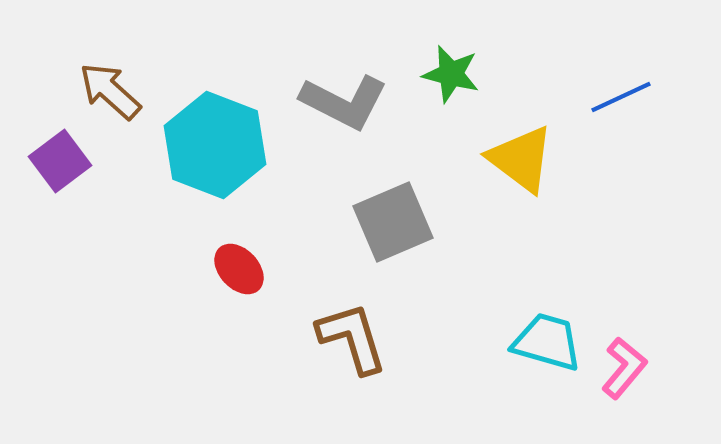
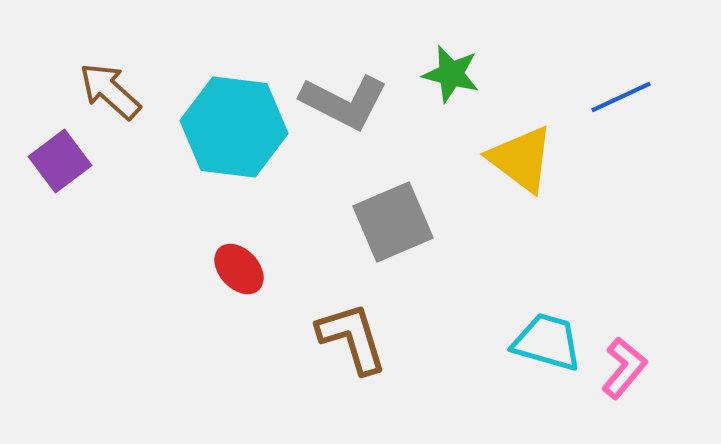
cyan hexagon: moved 19 px right, 18 px up; rotated 14 degrees counterclockwise
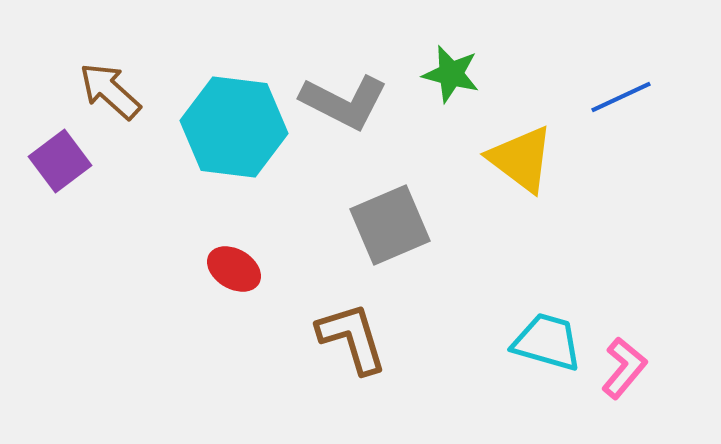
gray square: moved 3 px left, 3 px down
red ellipse: moved 5 px left; rotated 16 degrees counterclockwise
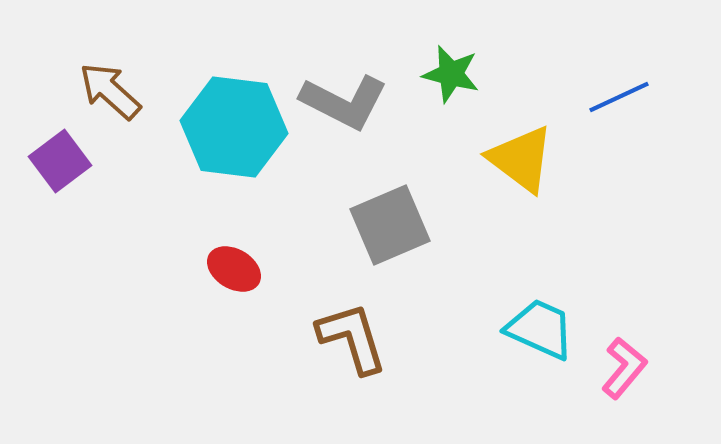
blue line: moved 2 px left
cyan trapezoid: moved 7 px left, 13 px up; rotated 8 degrees clockwise
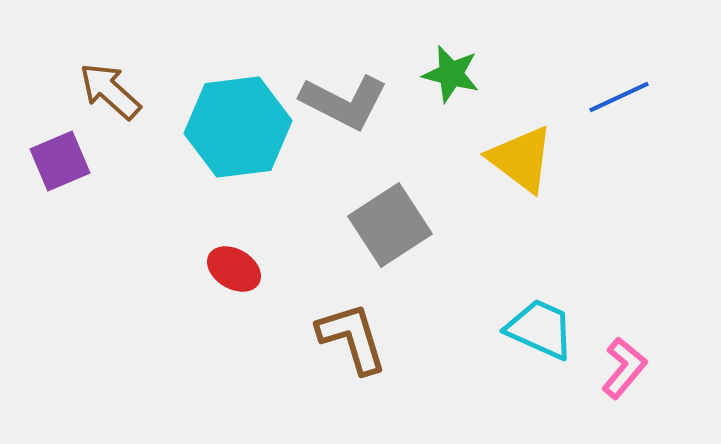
cyan hexagon: moved 4 px right; rotated 14 degrees counterclockwise
purple square: rotated 14 degrees clockwise
gray square: rotated 10 degrees counterclockwise
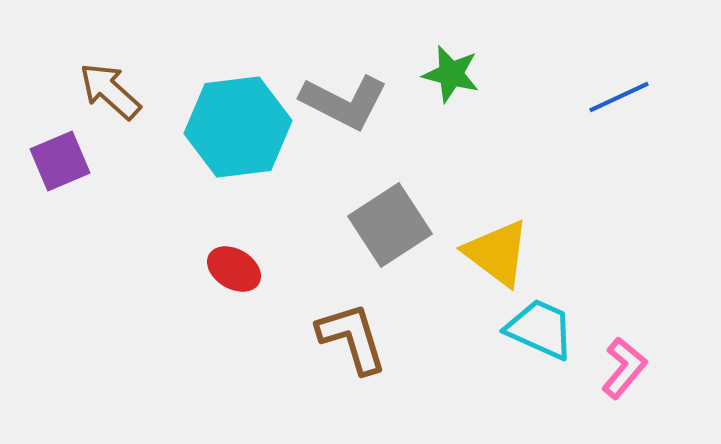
yellow triangle: moved 24 px left, 94 px down
